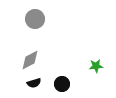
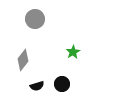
gray diamond: moved 7 px left; rotated 25 degrees counterclockwise
green star: moved 23 px left, 14 px up; rotated 24 degrees counterclockwise
black semicircle: moved 3 px right, 3 px down
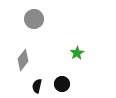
gray circle: moved 1 px left
green star: moved 4 px right, 1 px down
black semicircle: rotated 120 degrees clockwise
